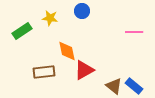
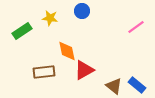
pink line: moved 2 px right, 5 px up; rotated 36 degrees counterclockwise
blue rectangle: moved 3 px right, 1 px up
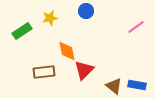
blue circle: moved 4 px right
yellow star: rotated 21 degrees counterclockwise
red triangle: rotated 15 degrees counterclockwise
blue rectangle: rotated 30 degrees counterclockwise
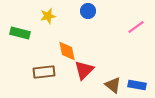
blue circle: moved 2 px right
yellow star: moved 2 px left, 2 px up
green rectangle: moved 2 px left, 2 px down; rotated 48 degrees clockwise
brown triangle: moved 1 px left, 1 px up
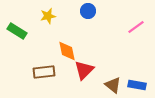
green rectangle: moved 3 px left, 2 px up; rotated 18 degrees clockwise
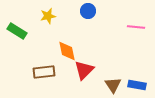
pink line: rotated 42 degrees clockwise
brown triangle: rotated 18 degrees clockwise
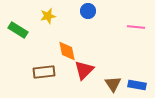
green rectangle: moved 1 px right, 1 px up
brown triangle: moved 1 px up
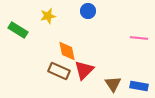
pink line: moved 3 px right, 11 px down
brown rectangle: moved 15 px right, 1 px up; rotated 30 degrees clockwise
blue rectangle: moved 2 px right, 1 px down
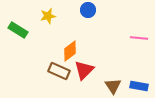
blue circle: moved 1 px up
orange diamond: moved 3 px right; rotated 65 degrees clockwise
brown triangle: moved 2 px down
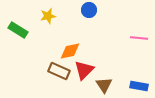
blue circle: moved 1 px right
orange diamond: rotated 25 degrees clockwise
brown triangle: moved 9 px left, 1 px up
